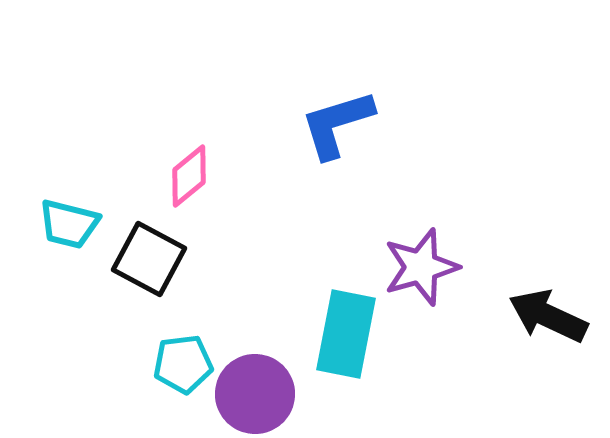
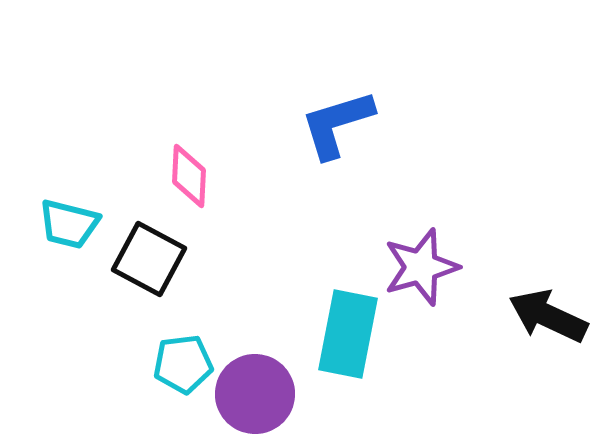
pink diamond: rotated 48 degrees counterclockwise
cyan rectangle: moved 2 px right
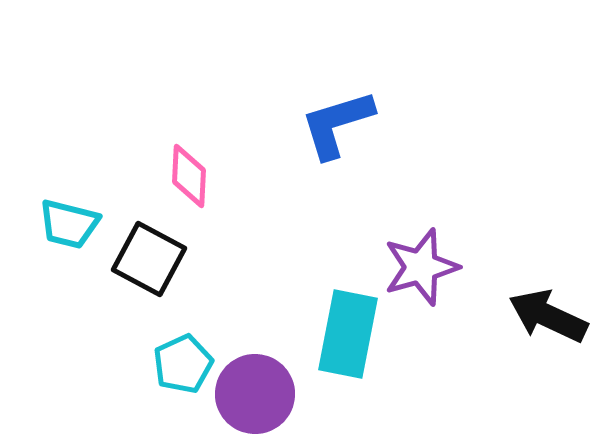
cyan pentagon: rotated 18 degrees counterclockwise
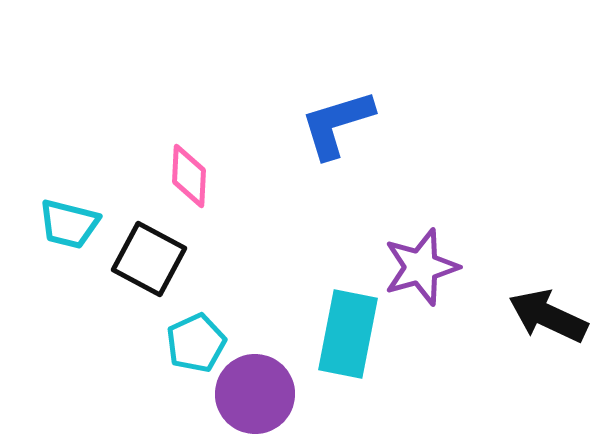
cyan pentagon: moved 13 px right, 21 px up
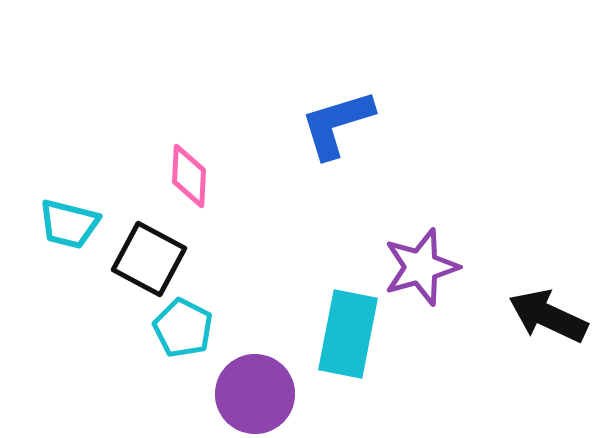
cyan pentagon: moved 13 px left, 15 px up; rotated 20 degrees counterclockwise
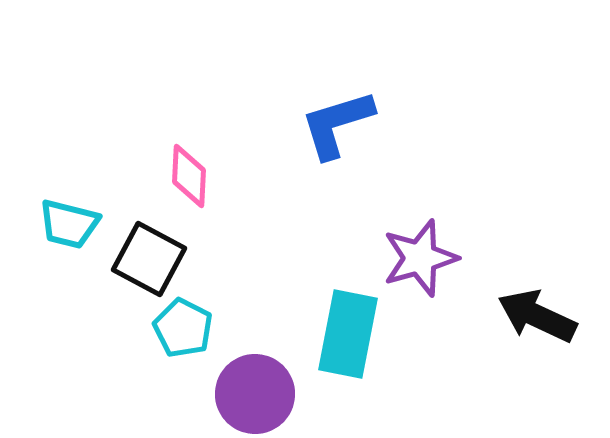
purple star: moved 1 px left, 9 px up
black arrow: moved 11 px left
